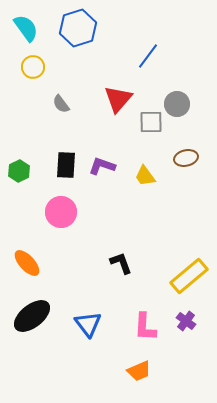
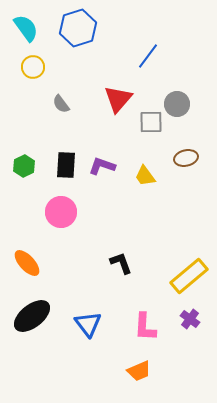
green hexagon: moved 5 px right, 5 px up
purple cross: moved 4 px right, 2 px up
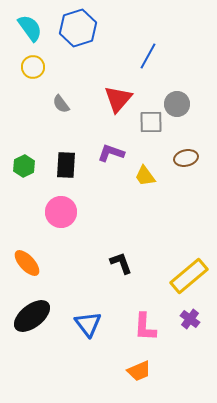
cyan semicircle: moved 4 px right
blue line: rotated 8 degrees counterclockwise
purple L-shape: moved 9 px right, 13 px up
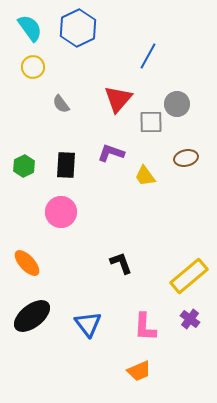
blue hexagon: rotated 9 degrees counterclockwise
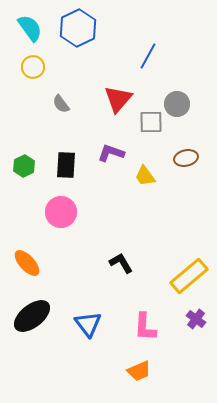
black L-shape: rotated 10 degrees counterclockwise
purple cross: moved 6 px right
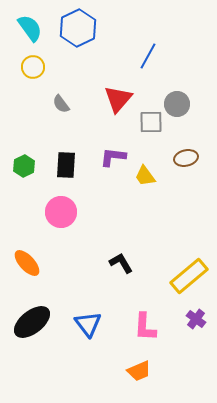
purple L-shape: moved 2 px right, 4 px down; rotated 12 degrees counterclockwise
black ellipse: moved 6 px down
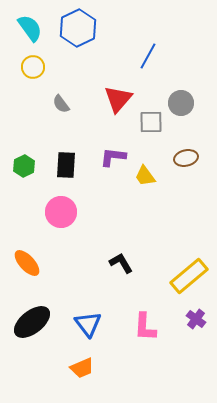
gray circle: moved 4 px right, 1 px up
orange trapezoid: moved 57 px left, 3 px up
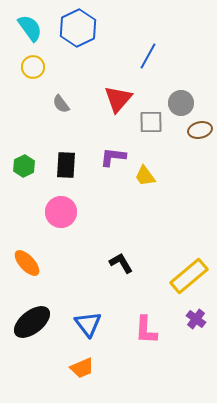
brown ellipse: moved 14 px right, 28 px up
pink L-shape: moved 1 px right, 3 px down
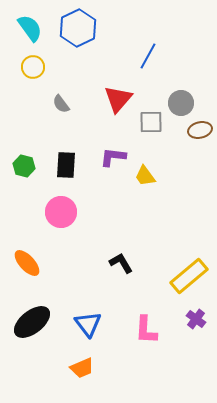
green hexagon: rotated 20 degrees counterclockwise
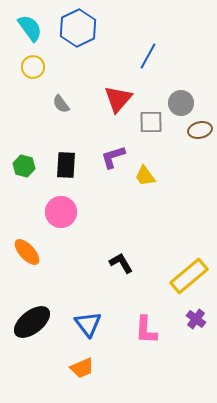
purple L-shape: rotated 24 degrees counterclockwise
orange ellipse: moved 11 px up
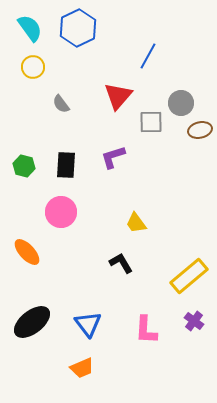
red triangle: moved 3 px up
yellow trapezoid: moved 9 px left, 47 px down
purple cross: moved 2 px left, 2 px down
